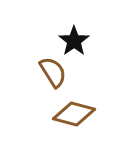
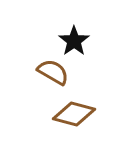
brown semicircle: rotated 28 degrees counterclockwise
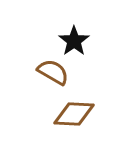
brown diamond: rotated 12 degrees counterclockwise
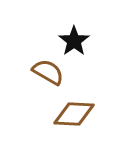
brown semicircle: moved 5 px left
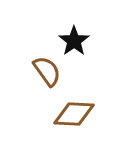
brown semicircle: moved 1 px left, 1 px up; rotated 24 degrees clockwise
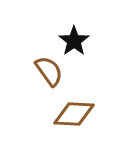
brown semicircle: moved 2 px right
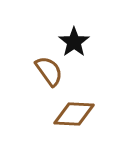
black star: moved 1 px down
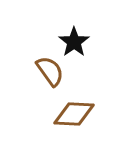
brown semicircle: moved 1 px right
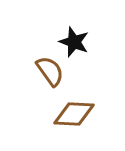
black star: rotated 16 degrees counterclockwise
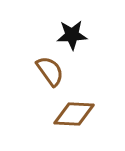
black star: moved 2 px left, 7 px up; rotated 24 degrees counterclockwise
